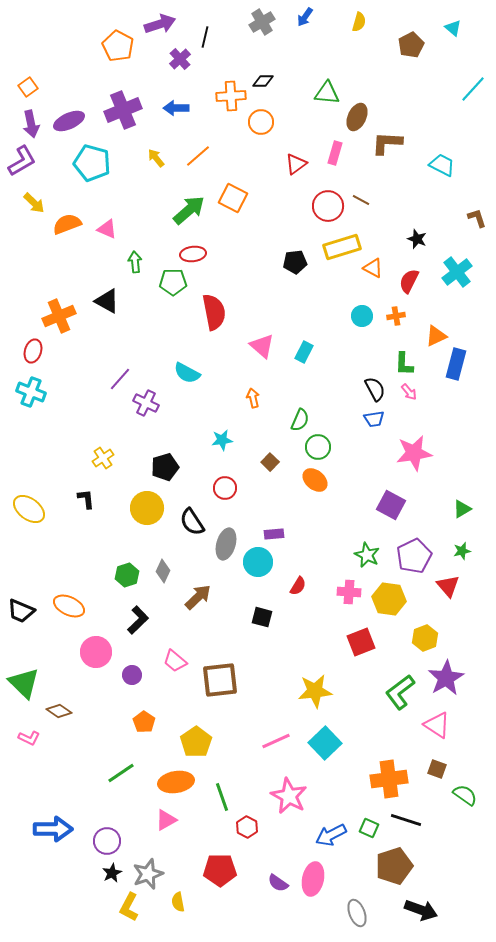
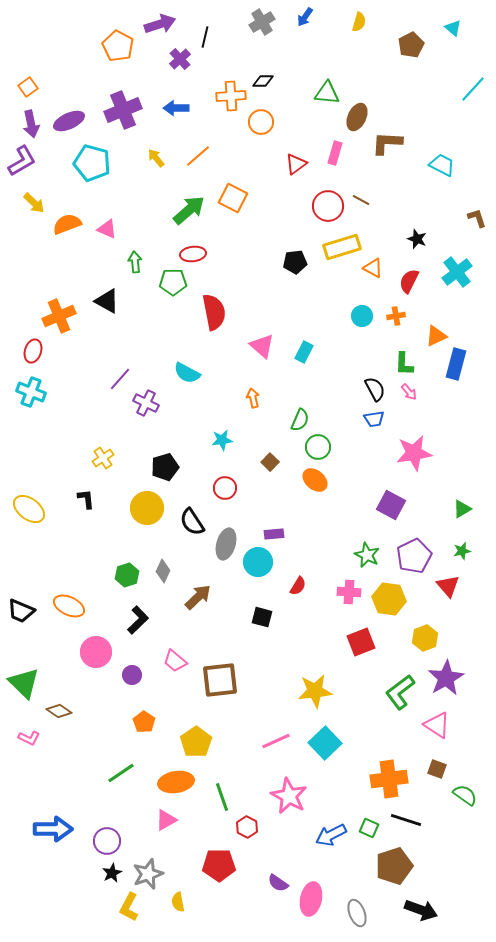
red pentagon at (220, 870): moved 1 px left, 5 px up
pink ellipse at (313, 879): moved 2 px left, 20 px down
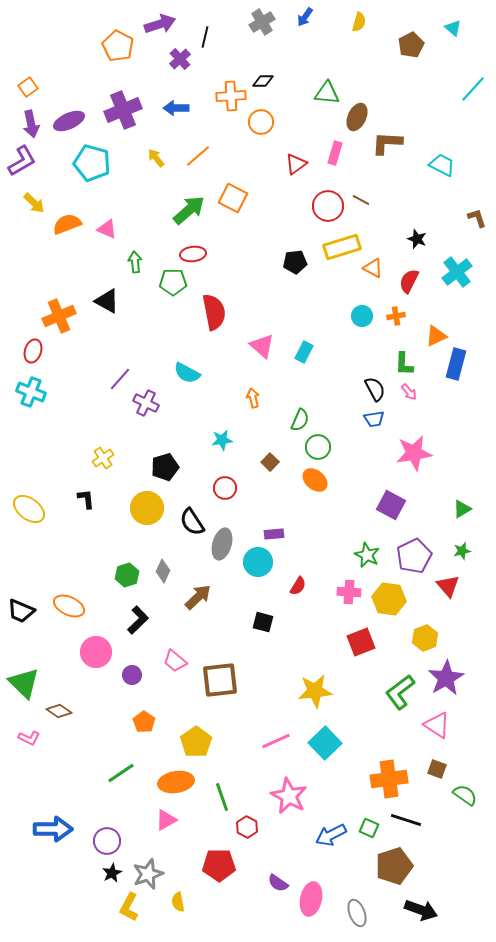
gray ellipse at (226, 544): moved 4 px left
black square at (262, 617): moved 1 px right, 5 px down
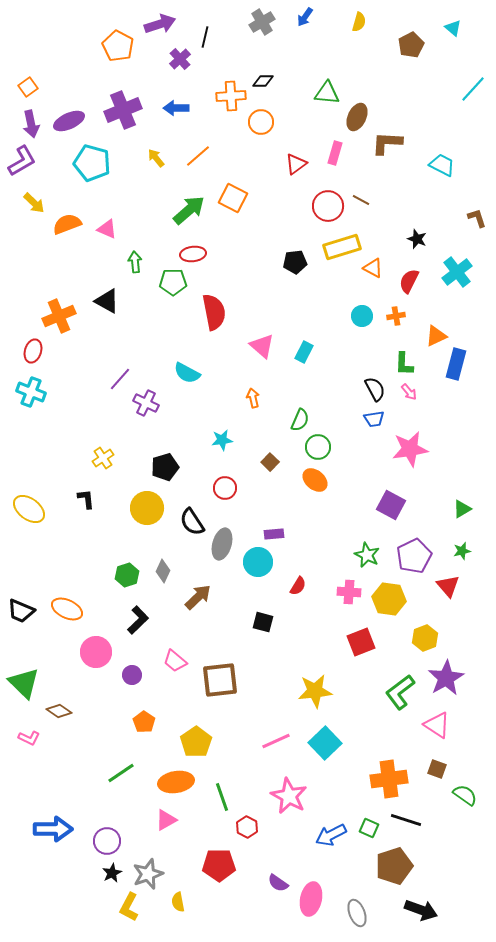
pink star at (414, 453): moved 4 px left, 4 px up
orange ellipse at (69, 606): moved 2 px left, 3 px down
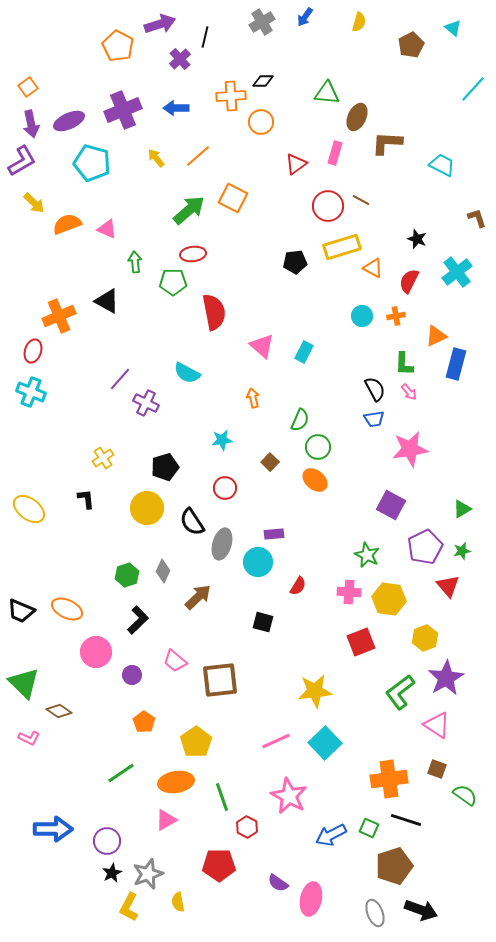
purple pentagon at (414, 556): moved 11 px right, 9 px up
gray ellipse at (357, 913): moved 18 px right
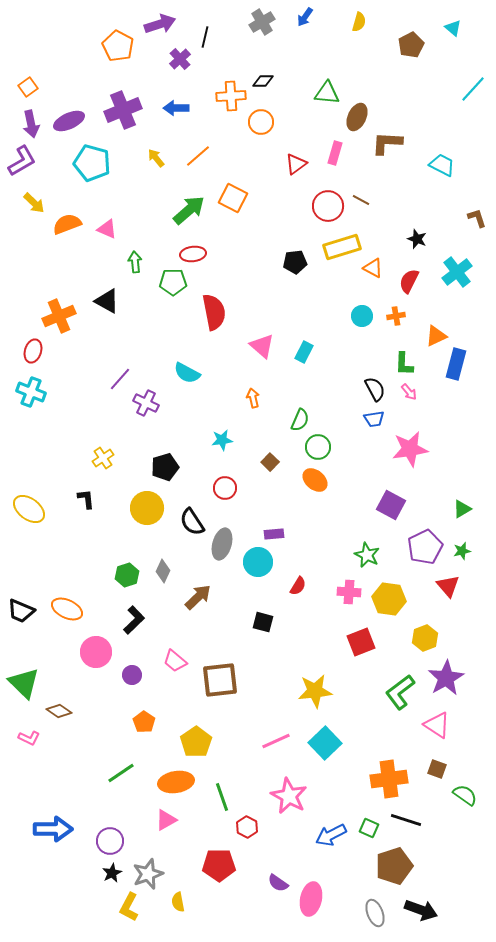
black L-shape at (138, 620): moved 4 px left
purple circle at (107, 841): moved 3 px right
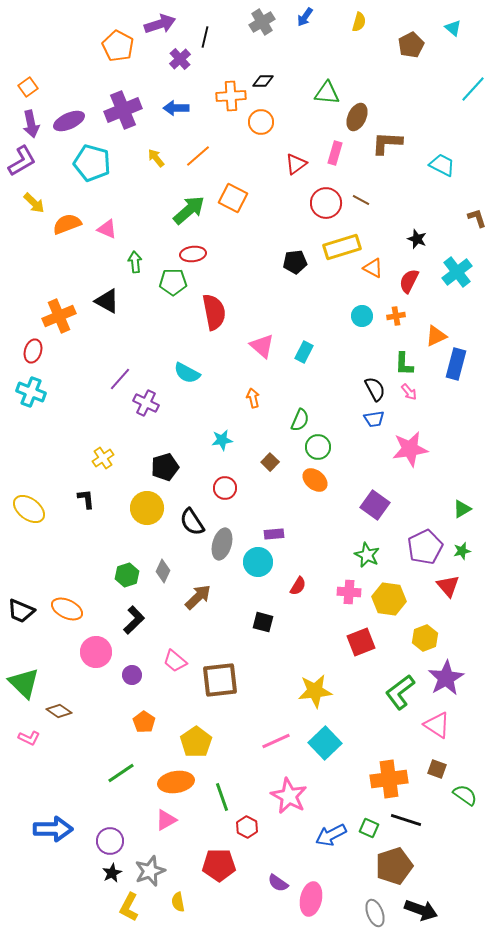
red circle at (328, 206): moved 2 px left, 3 px up
purple square at (391, 505): moved 16 px left; rotated 8 degrees clockwise
gray star at (148, 874): moved 2 px right, 3 px up
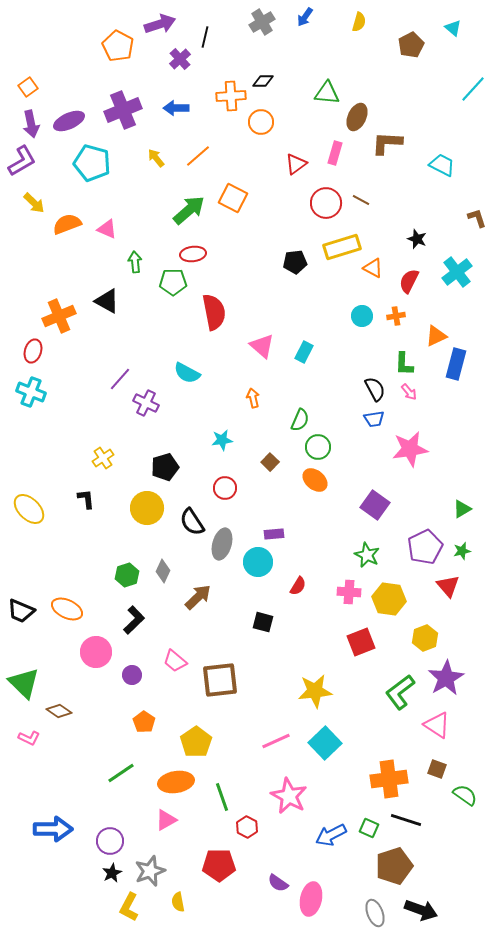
yellow ellipse at (29, 509): rotated 8 degrees clockwise
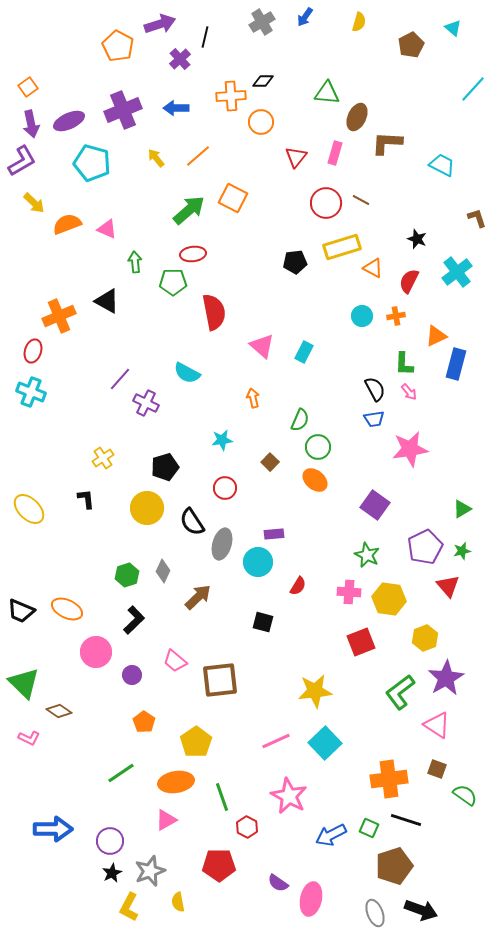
red triangle at (296, 164): moved 7 px up; rotated 15 degrees counterclockwise
